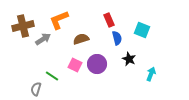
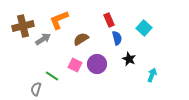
cyan square: moved 2 px right, 2 px up; rotated 21 degrees clockwise
brown semicircle: rotated 14 degrees counterclockwise
cyan arrow: moved 1 px right, 1 px down
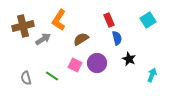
orange L-shape: rotated 35 degrees counterclockwise
cyan square: moved 4 px right, 8 px up; rotated 14 degrees clockwise
purple circle: moved 1 px up
gray semicircle: moved 10 px left, 11 px up; rotated 32 degrees counterclockwise
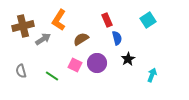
red rectangle: moved 2 px left
black star: moved 1 px left; rotated 16 degrees clockwise
gray semicircle: moved 5 px left, 7 px up
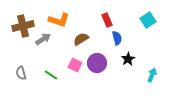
orange L-shape: rotated 105 degrees counterclockwise
gray semicircle: moved 2 px down
green line: moved 1 px left, 1 px up
